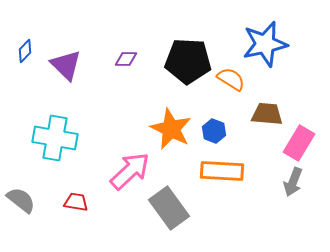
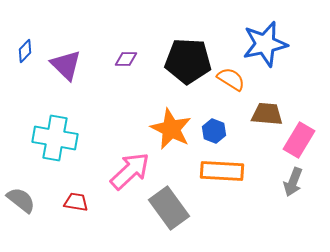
pink rectangle: moved 3 px up
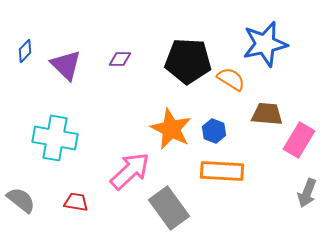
purple diamond: moved 6 px left
gray arrow: moved 14 px right, 11 px down
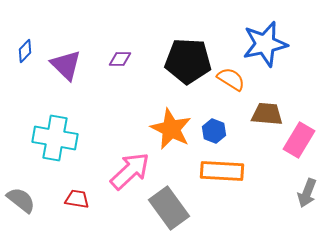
red trapezoid: moved 1 px right, 3 px up
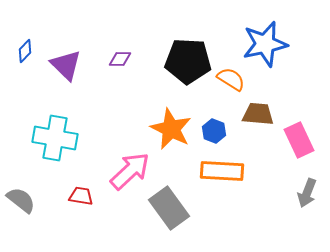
brown trapezoid: moved 9 px left
pink rectangle: rotated 56 degrees counterclockwise
red trapezoid: moved 4 px right, 3 px up
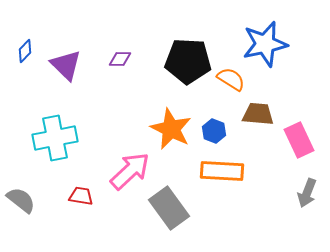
cyan cross: rotated 21 degrees counterclockwise
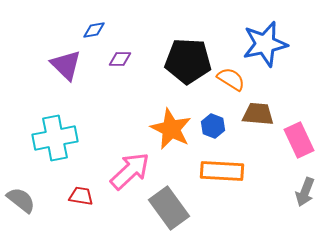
blue diamond: moved 69 px right, 21 px up; rotated 35 degrees clockwise
blue hexagon: moved 1 px left, 5 px up
gray arrow: moved 2 px left, 1 px up
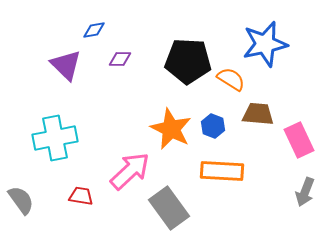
gray semicircle: rotated 16 degrees clockwise
